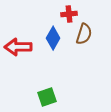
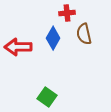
red cross: moved 2 px left, 1 px up
brown semicircle: rotated 150 degrees clockwise
green square: rotated 36 degrees counterclockwise
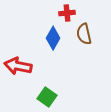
red arrow: moved 19 px down; rotated 12 degrees clockwise
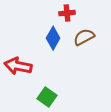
brown semicircle: moved 3 px down; rotated 75 degrees clockwise
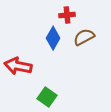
red cross: moved 2 px down
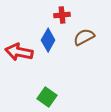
red cross: moved 5 px left
blue diamond: moved 5 px left, 2 px down
red arrow: moved 1 px right, 14 px up
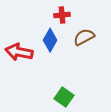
blue diamond: moved 2 px right
green square: moved 17 px right
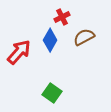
red cross: moved 2 px down; rotated 21 degrees counterclockwise
red arrow: rotated 120 degrees clockwise
green square: moved 12 px left, 4 px up
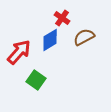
red cross: moved 1 px down; rotated 28 degrees counterclockwise
blue diamond: rotated 30 degrees clockwise
green square: moved 16 px left, 13 px up
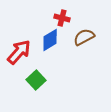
red cross: rotated 21 degrees counterclockwise
green square: rotated 12 degrees clockwise
